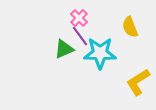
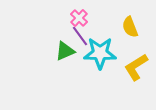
green triangle: moved 1 px right, 2 px down
yellow L-shape: moved 2 px left, 15 px up
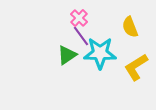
purple line: moved 1 px right
green triangle: moved 2 px right, 4 px down; rotated 10 degrees counterclockwise
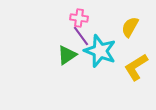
pink cross: rotated 36 degrees counterclockwise
yellow semicircle: rotated 50 degrees clockwise
cyan star: moved 2 px up; rotated 20 degrees clockwise
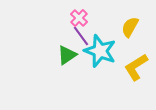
pink cross: rotated 36 degrees clockwise
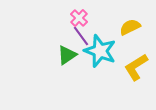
yellow semicircle: rotated 35 degrees clockwise
